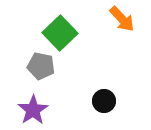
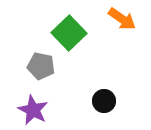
orange arrow: rotated 12 degrees counterclockwise
green square: moved 9 px right
purple star: rotated 12 degrees counterclockwise
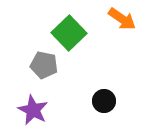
gray pentagon: moved 3 px right, 1 px up
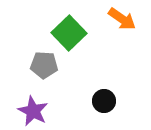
gray pentagon: rotated 8 degrees counterclockwise
purple star: moved 1 px down
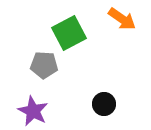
green square: rotated 16 degrees clockwise
black circle: moved 3 px down
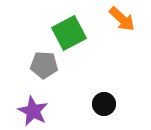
orange arrow: rotated 8 degrees clockwise
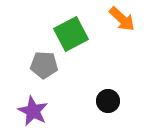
green square: moved 2 px right, 1 px down
black circle: moved 4 px right, 3 px up
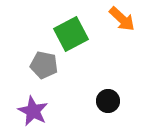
gray pentagon: rotated 8 degrees clockwise
